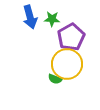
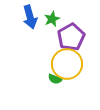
green star: rotated 28 degrees counterclockwise
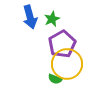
purple pentagon: moved 9 px left, 7 px down
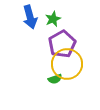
green star: moved 1 px right
green semicircle: rotated 40 degrees counterclockwise
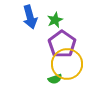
green star: moved 2 px right, 1 px down
purple pentagon: rotated 8 degrees counterclockwise
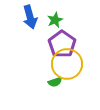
green semicircle: moved 3 px down
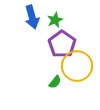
blue arrow: moved 2 px right
yellow circle: moved 10 px right, 2 px down
green semicircle: rotated 32 degrees counterclockwise
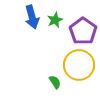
purple pentagon: moved 21 px right, 13 px up
yellow circle: moved 2 px right, 1 px up
green semicircle: rotated 72 degrees counterclockwise
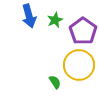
blue arrow: moved 3 px left, 1 px up
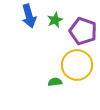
purple pentagon: rotated 16 degrees counterclockwise
yellow circle: moved 2 px left
green semicircle: rotated 64 degrees counterclockwise
